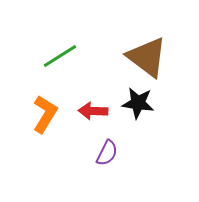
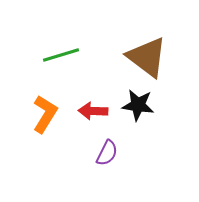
green line: moved 1 px right, 1 px up; rotated 15 degrees clockwise
black star: moved 2 px down
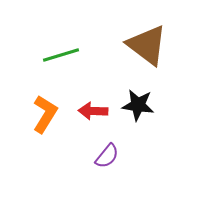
brown triangle: moved 12 px up
purple semicircle: moved 3 px down; rotated 12 degrees clockwise
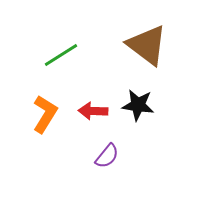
green line: rotated 15 degrees counterclockwise
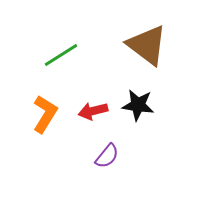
red arrow: rotated 16 degrees counterclockwise
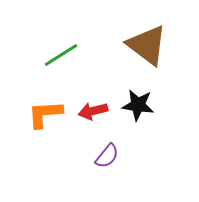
orange L-shape: rotated 126 degrees counterclockwise
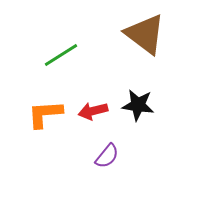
brown triangle: moved 2 px left, 11 px up
